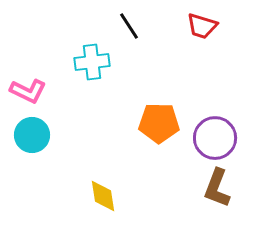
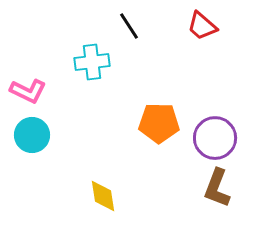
red trapezoid: rotated 24 degrees clockwise
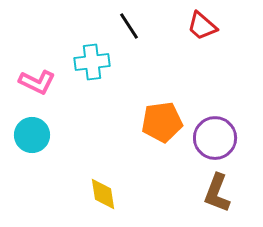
pink L-shape: moved 9 px right, 9 px up
orange pentagon: moved 3 px right, 1 px up; rotated 9 degrees counterclockwise
brown L-shape: moved 5 px down
yellow diamond: moved 2 px up
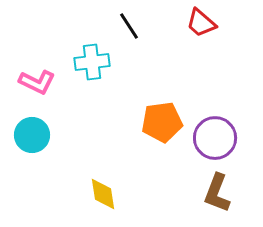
red trapezoid: moved 1 px left, 3 px up
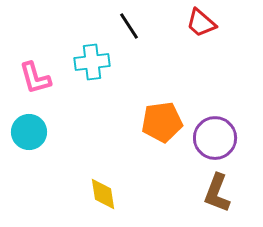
pink L-shape: moved 2 px left, 4 px up; rotated 48 degrees clockwise
cyan circle: moved 3 px left, 3 px up
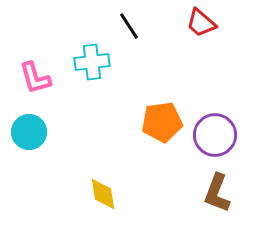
purple circle: moved 3 px up
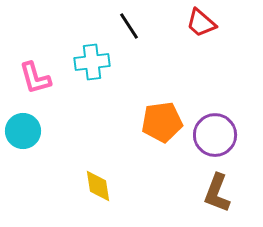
cyan circle: moved 6 px left, 1 px up
yellow diamond: moved 5 px left, 8 px up
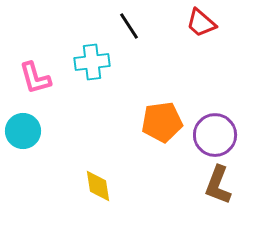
brown L-shape: moved 1 px right, 8 px up
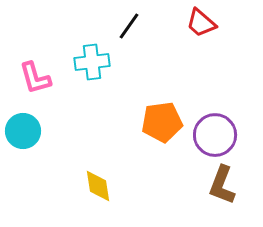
black line: rotated 68 degrees clockwise
brown L-shape: moved 4 px right
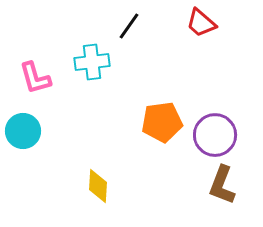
yellow diamond: rotated 12 degrees clockwise
